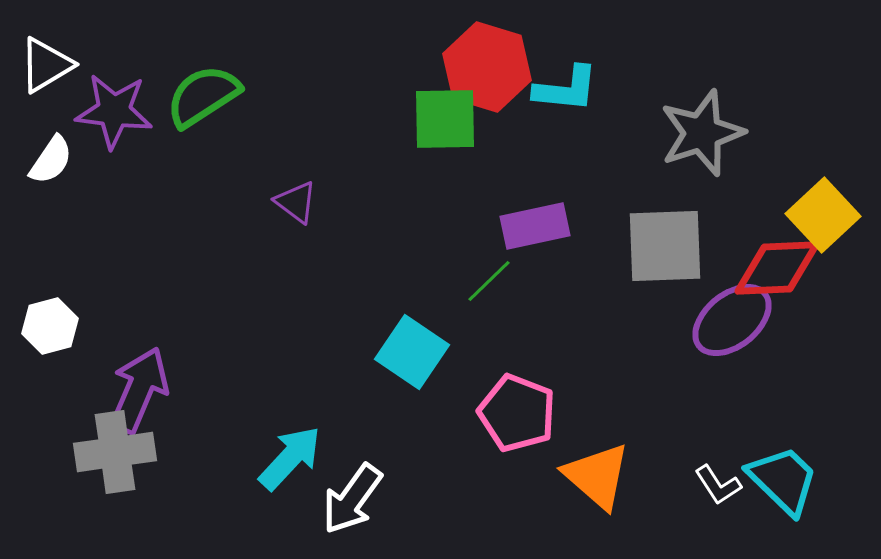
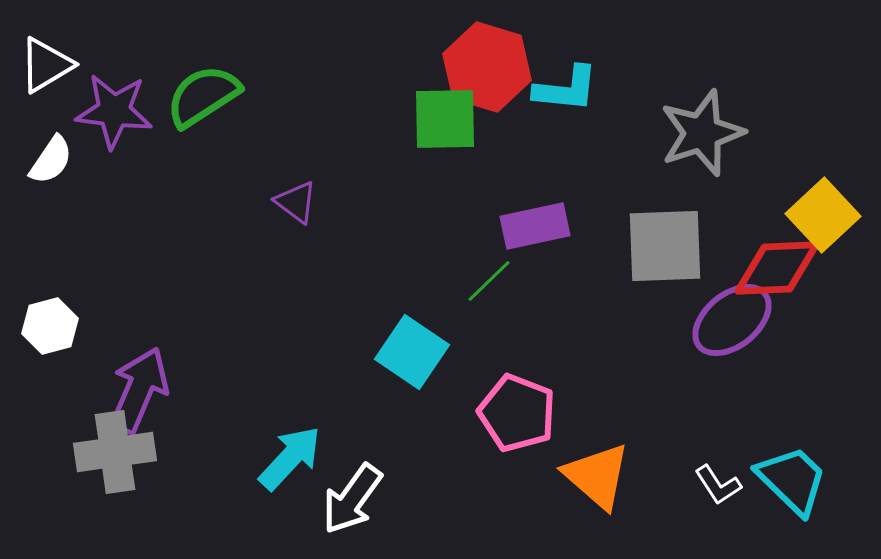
cyan trapezoid: moved 9 px right
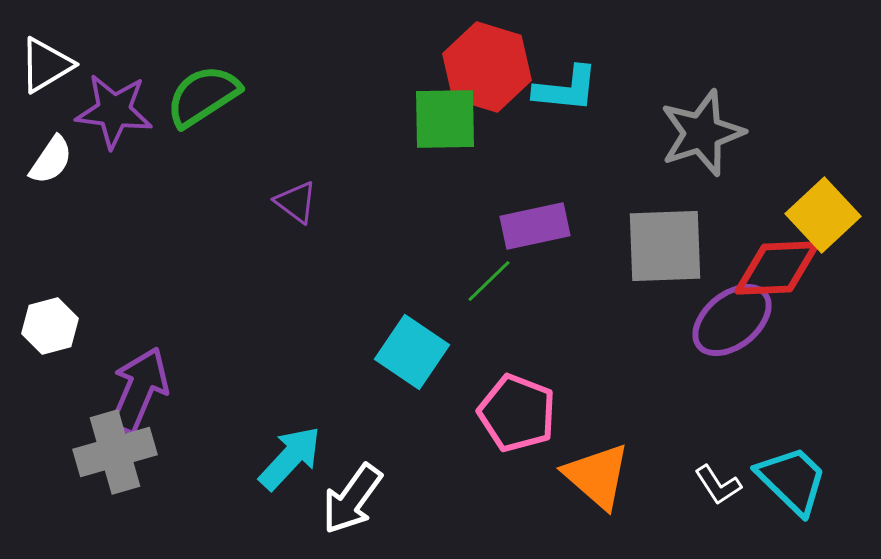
gray cross: rotated 8 degrees counterclockwise
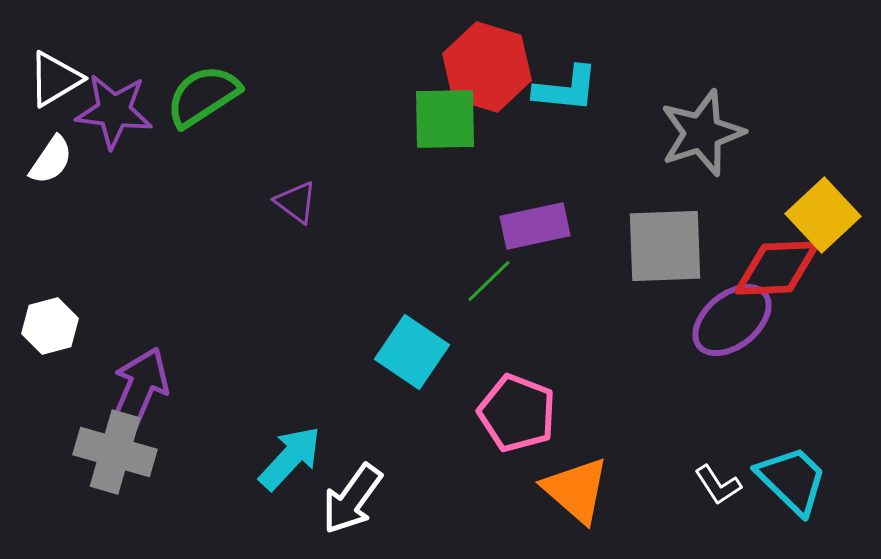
white triangle: moved 9 px right, 14 px down
gray cross: rotated 32 degrees clockwise
orange triangle: moved 21 px left, 14 px down
